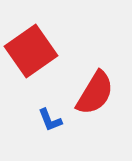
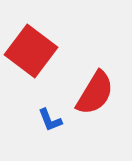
red square: rotated 18 degrees counterclockwise
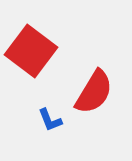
red semicircle: moved 1 px left, 1 px up
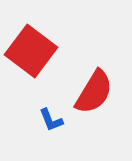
blue L-shape: moved 1 px right
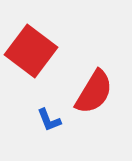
blue L-shape: moved 2 px left
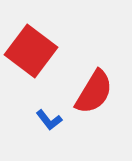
blue L-shape: rotated 16 degrees counterclockwise
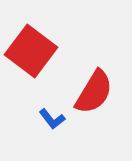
blue L-shape: moved 3 px right, 1 px up
